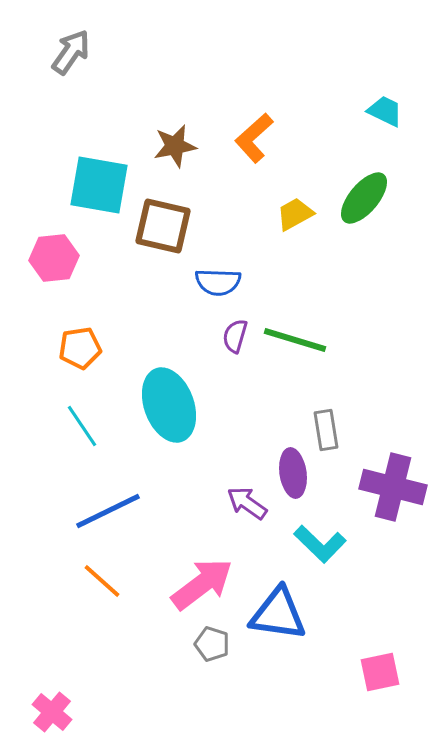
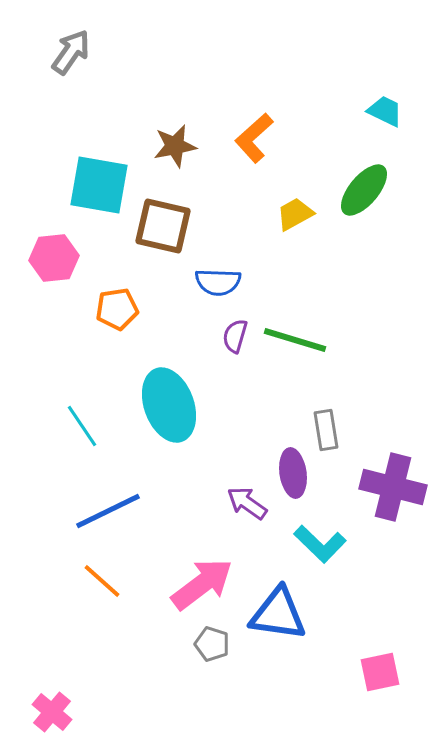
green ellipse: moved 8 px up
orange pentagon: moved 37 px right, 39 px up
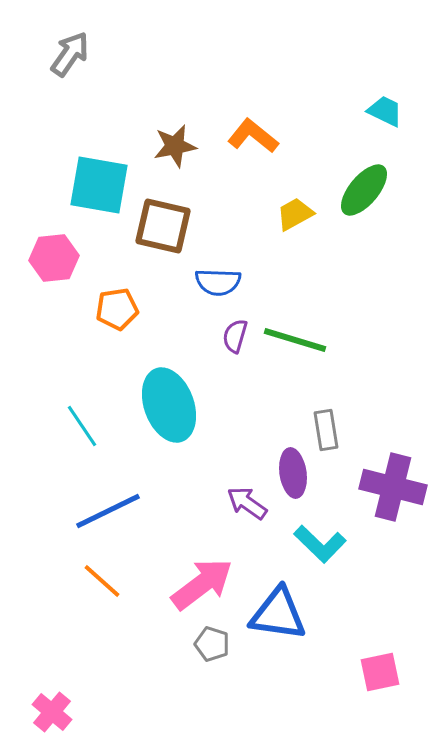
gray arrow: moved 1 px left, 2 px down
orange L-shape: moved 1 px left, 2 px up; rotated 81 degrees clockwise
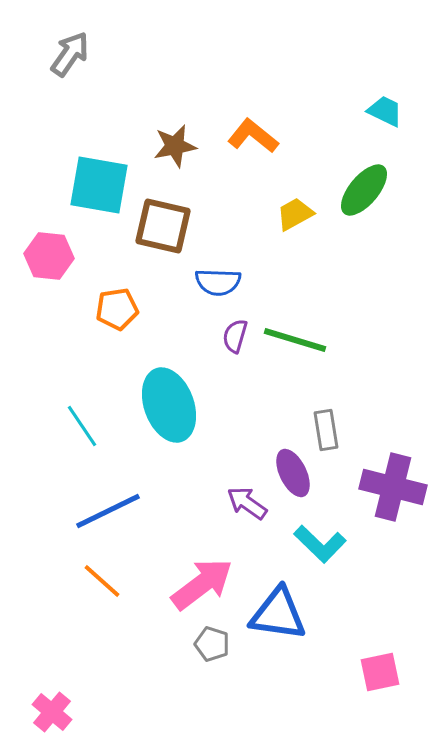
pink hexagon: moved 5 px left, 2 px up; rotated 12 degrees clockwise
purple ellipse: rotated 18 degrees counterclockwise
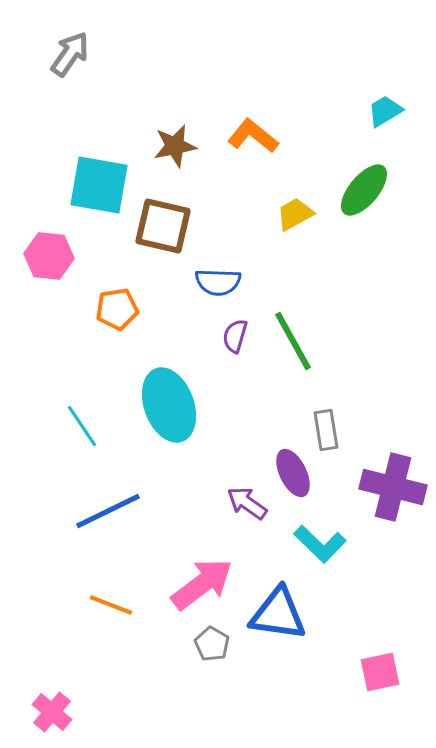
cyan trapezoid: rotated 57 degrees counterclockwise
green line: moved 2 px left, 1 px down; rotated 44 degrees clockwise
orange line: moved 9 px right, 24 px down; rotated 21 degrees counterclockwise
gray pentagon: rotated 12 degrees clockwise
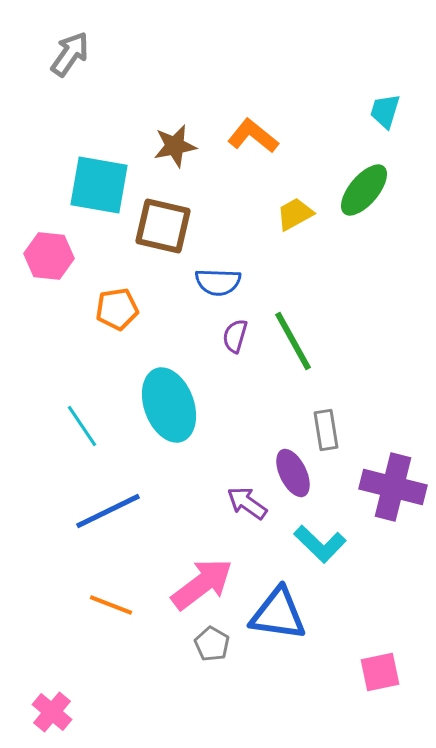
cyan trapezoid: rotated 42 degrees counterclockwise
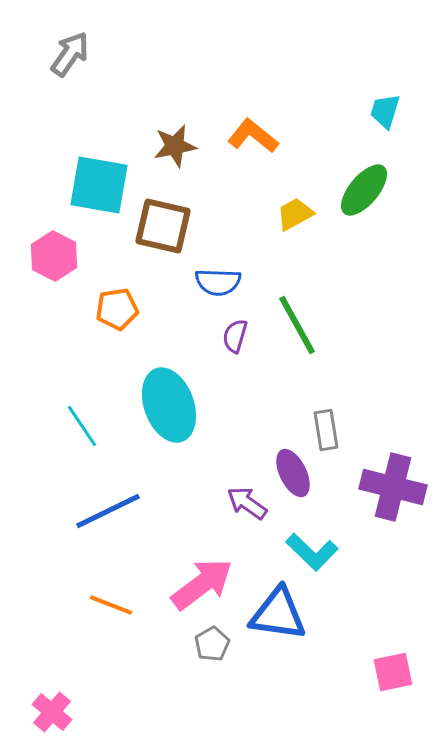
pink hexagon: moved 5 px right; rotated 21 degrees clockwise
green line: moved 4 px right, 16 px up
cyan L-shape: moved 8 px left, 8 px down
gray pentagon: rotated 12 degrees clockwise
pink square: moved 13 px right
